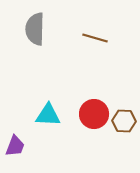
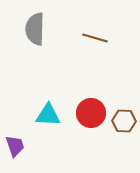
red circle: moved 3 px left, 1 px up
purple trapezoid: rotated 40 degrees counterclockwise
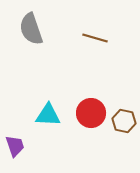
gray semicircle: moved 4 px left; rotated 20 degrees counterclockwise
brown hexagon: rotated 10 degrees clockwise
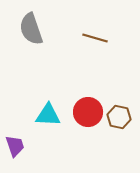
red circle: moved 3 px left, 1 px up
brown hexagon: moved 5 px left, 4 px up
